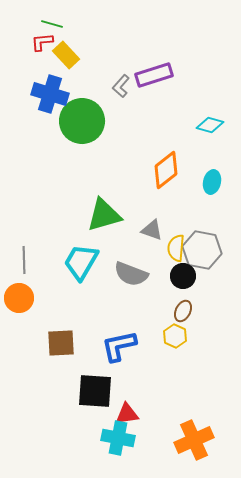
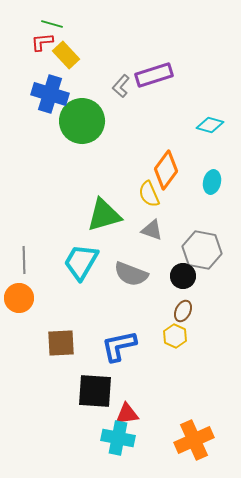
orange diamond: rotated 15 degrees counterclockwise
yellow semicircle: moved 27 px left, 54 px up; rotated 28 degrees counterclockwise
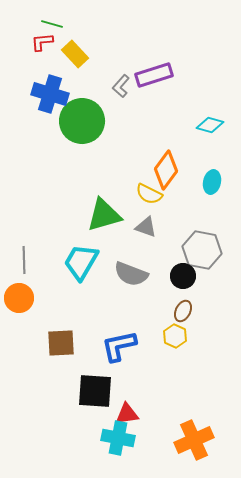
yellow rectangle: moved 9 px right, 1 px up
yellow semicircle: rotated 40 degrees counterclockwise
gray triangle: moved 6 px left, 3 px up
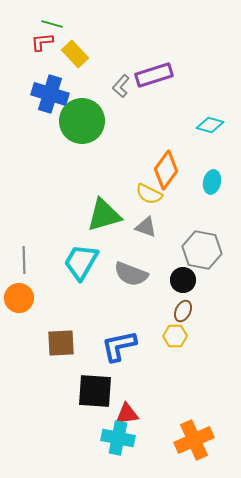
black circle: moved 4 px down
yellow hexagon: rotated 25 degrees counterclockwise
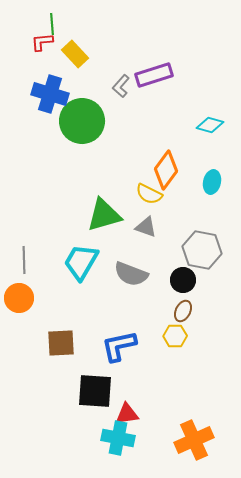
green line: rotated 70 degrees clockwise
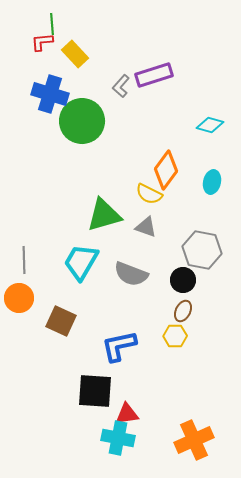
brown square: moved 22 px up; rotated 28 degrees clockwise
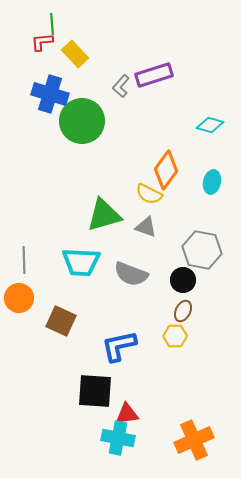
cyan trapezoid: rotated 117 degrees counterclockwise
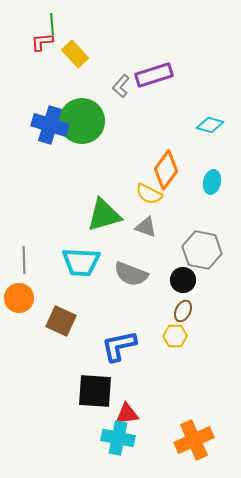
blue cross: moved 31 px down
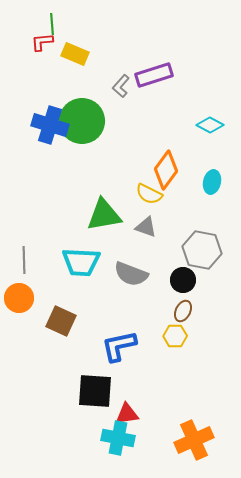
yellow rectangle: rotated 24 degrees counterclockwise
cyan diamond: rotated 12 degrees clockwise
green triangle: rotated 6 degrees clockwise
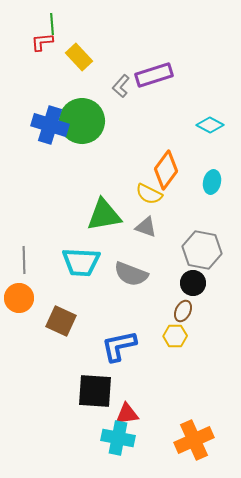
yellow rectangle: moved 4 px right, 3 px down; rotated 24 degrees clockwise
black circle: moved 10 px right, 3 px down
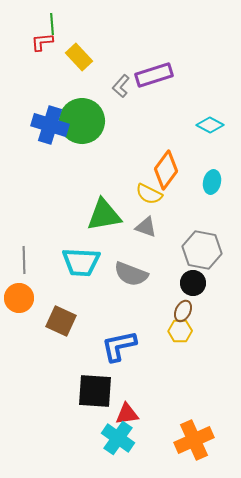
yellow hexagon: moved 5 px right, 5 px up
cyan cross: rotated 24 degrees clockwise
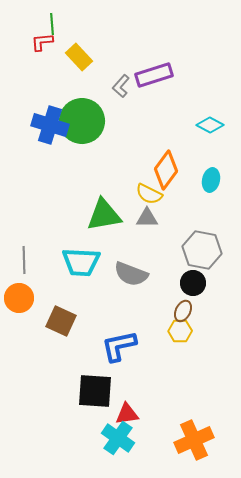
cyan ellipse: moved 1 px left, 2 px up
gray triangle: moved 1 px right, 9 px up; rotated 20 degrees counterclockwise
